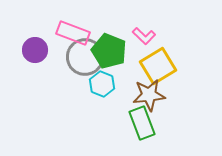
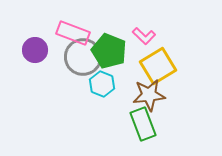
gray circle: moved 2 px left
green rectangle: moved 1 px right, 1 px down
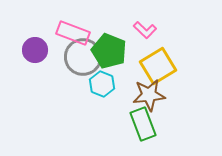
pink L-shape: moved 1 px right, 6 px up
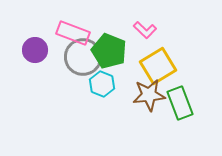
green rectangle: moved 37 px right, 21 px up
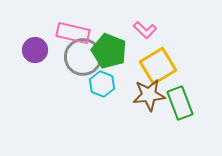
pink rectangle: rotated 8 degrees counterclockwise
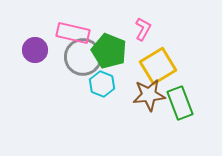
pink L-shape: moved 2 px left, 1 px up; rotated 105 degrees counterclockwise
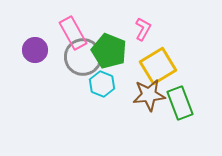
pink rectangle: rotated 48 degrees clockwise
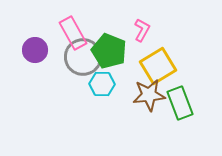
pink L-shape: moved 1 px left, 1 px down
cyan hexagon: rotated 20 degrees counterclockwise
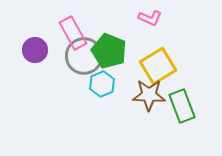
pink L-shape: moved 8 px right, 12 px up; rotated 85 degrees clockwise
gray circle: moved 1 px right, 1 px up
cyan hexagon: rotated 25 degrees counterclockwise
brown star: rotated 8 degrees clockwise
green rectangle: moved 2 px right, 3 px down
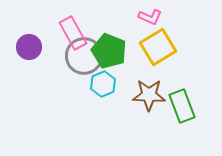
pink L-shape: moved 1 px up
purple circle: moved 6 px left, 3 px up
yellow square: moved 19 px up
cyan hexagon: moved 1 px right
